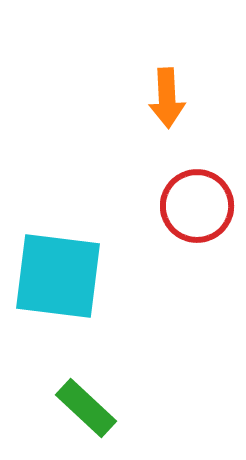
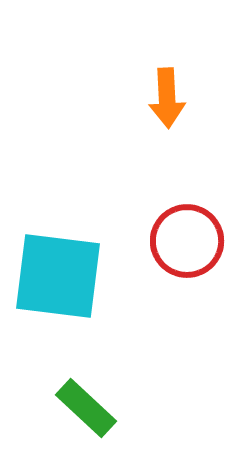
red circle: moved 10 px left, 35 px down
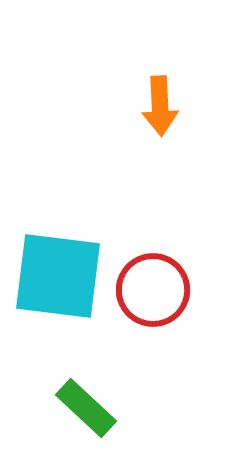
orange arrow: moved 7 px left, 8 px down
red circle: moved 34 px left, 49 px down
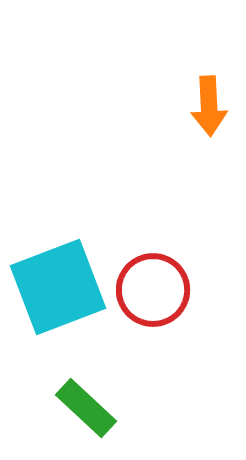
orange arrow: moved 49 px right
cyan square: moved 11 px down; rotated 28 degrees counterclockwise
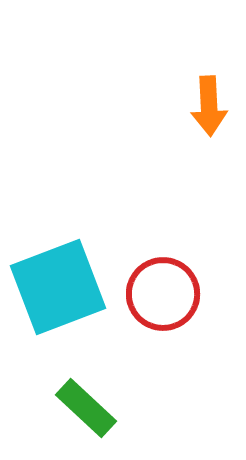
red circle: moved 10 px right, 4 px down
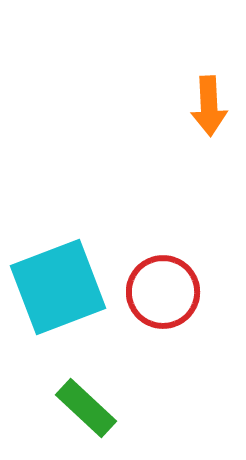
red circle: moved 2 px up
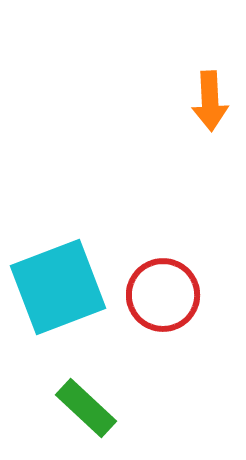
orange arrow: moved 1 px right, 5 px up
red circle: moved 3 px down
